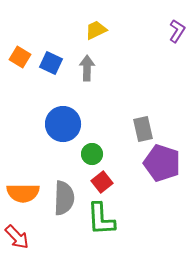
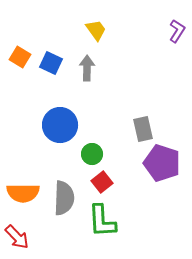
yellow trapezoid: rotated 80 degrees clockwise
blue circle: moved 3 px left, 1 px down
green L-shape: moved 1 px right, 2 px down
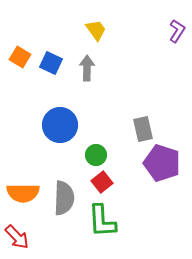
green circle: moved 4 px right, 1 px down
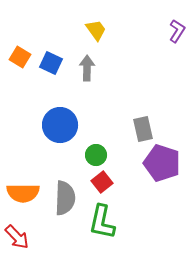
gray semicircle: moved 1 px right
green L-shape: moved 1 px down; rotated 15 degrees clockwise
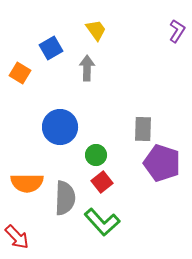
orange square: moved 16 px down
blue square: moved 15 px up; rotated 35 degrees clockwise
blue circle: moved 2 px down
gray rectangle: rotated 15 degrees clockwise
orange semicircle: moved 4 px right, 10 px up
green L-shape: rotated 54 degrees counterclockwise
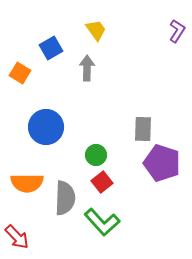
blue circle: moved 14 px left
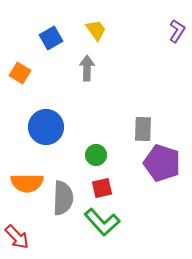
blue square: moved 10 px up
red square: moved 6 px down; rotated 25 degrees clockwise
gray semicircle: moved 2 px left
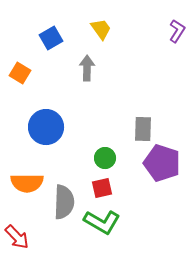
yellow trapezoid: moved 5 px right, 1 px up
green circle: moved 9 px right, 3 px down
gray semicircle: moved 1 px right, 4 px down
green L-shape: rotated 18 degrees counterclockwise
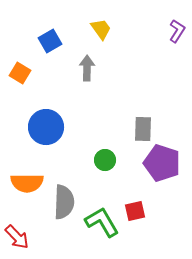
blue square: moved 1 px left, 3 px down
green circle: moved 2 px down
red square: moved 33 px right, 23 px down
green L-shape: rotated 150 degrees counterclockwise
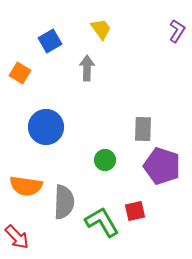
purple pentagon: moved 3 px down
orange semicircle: moved 1 px left, 3 px down; rotated 8 degrees clockwise
